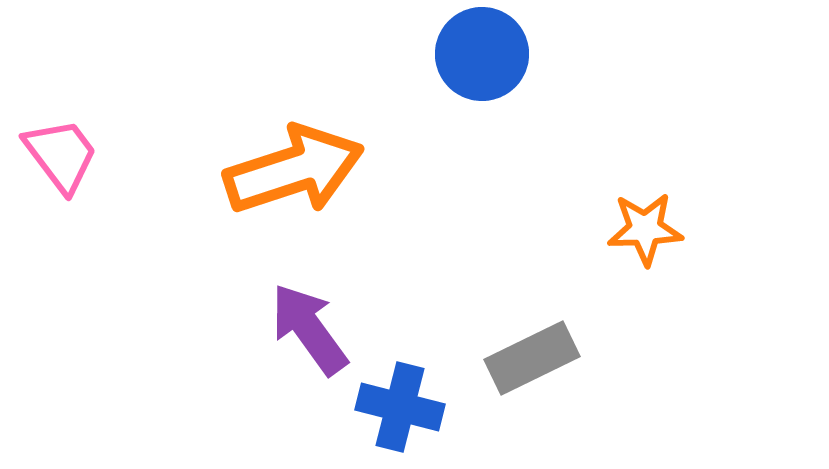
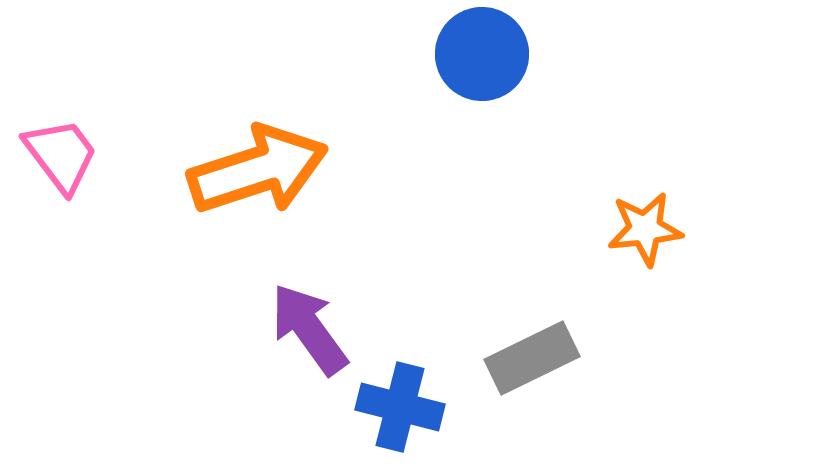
orange arrow: moved 36 px left
orange star: rotated 4 degrees counterclockwise
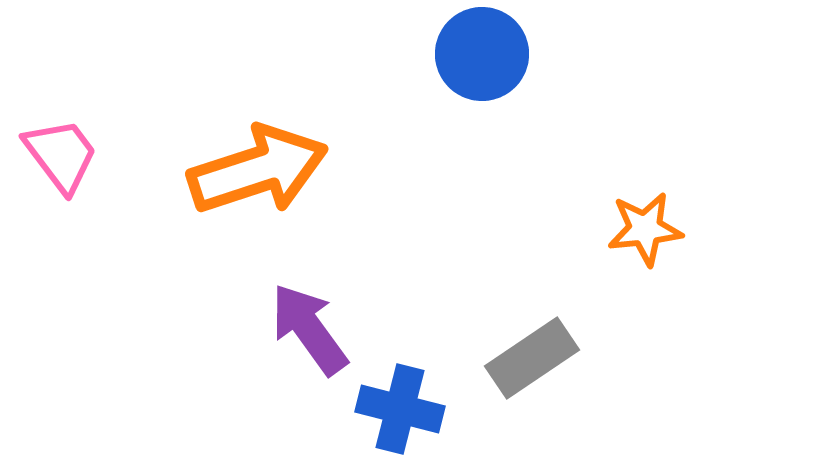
gray rectangle: rotated 8 degrees counterclockwise
blue cross: moved 2 px down
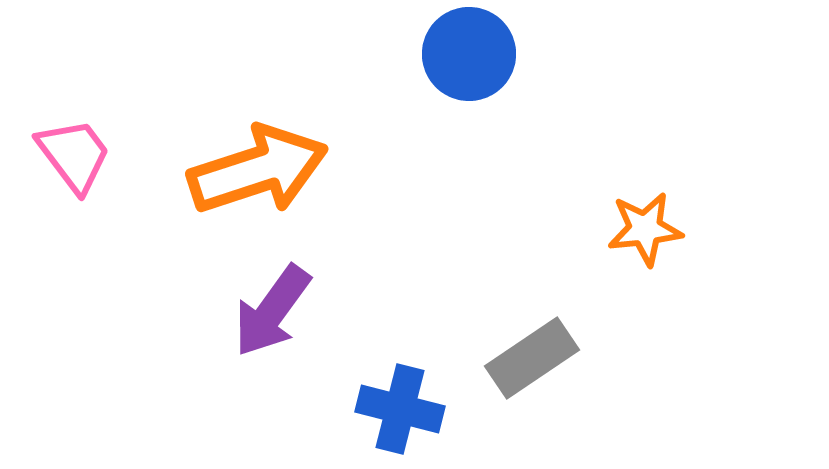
blue circle: moved 13 px left
pink trapezoid: moved 13 px right
purple arrow: moved 37 px left, 18 px up; rotated 108 degrees counterclockwise
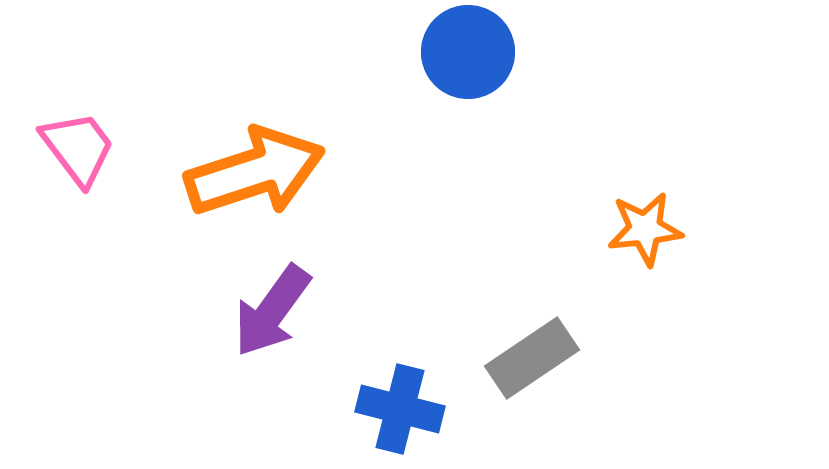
blue circle: moved 1 px left, 2 px up
pink trapezoid: moved 4 px right, 7 px up
orange arrow: moved 3 px left, 2 px down
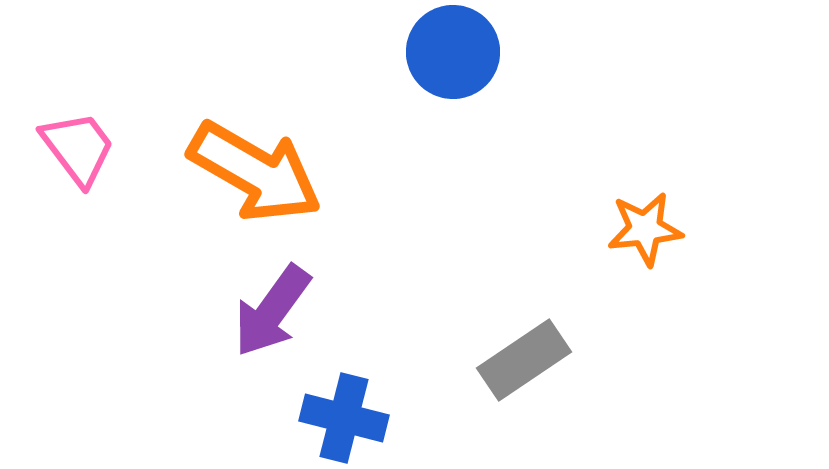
blue circle: moved 15 px left
orange arrow: rotated 48 degrees clockwise
gray rectangle: moved 8 px left, 2 px down
blue cross: moved 56 px left, 9 px down
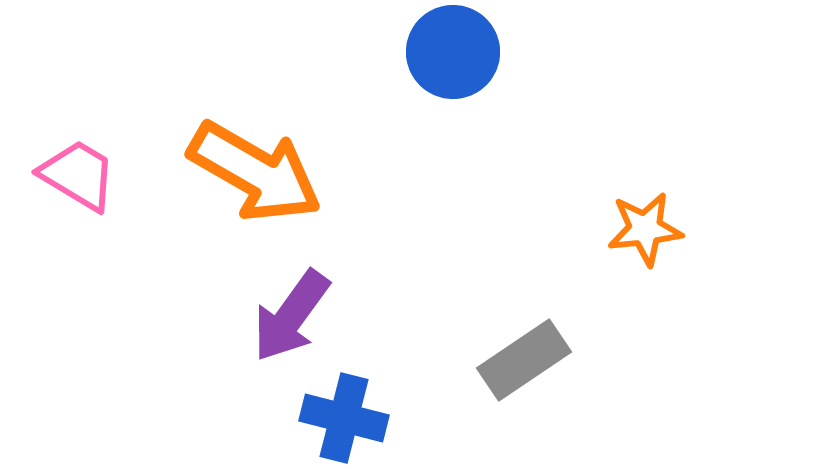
pink trapezoid: moved 27 px down; rotated 22 degrees counterclockwise
purple arrow: moved 19 px right, 5 px down
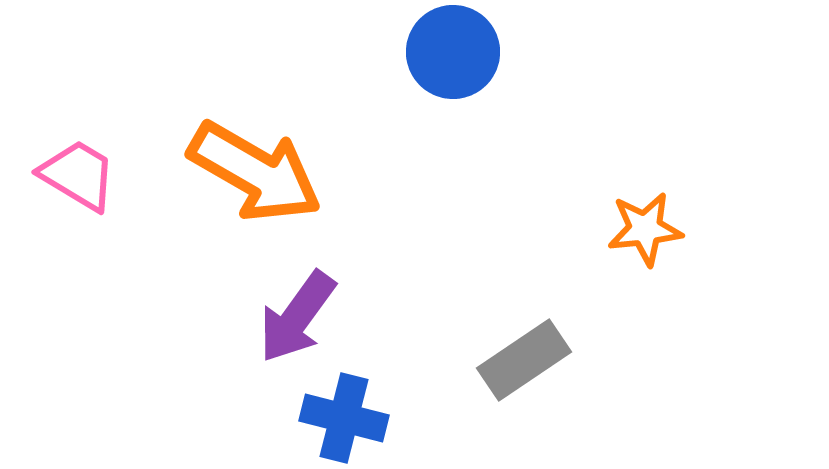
purple arrow: moved 6 px right, 1 px down
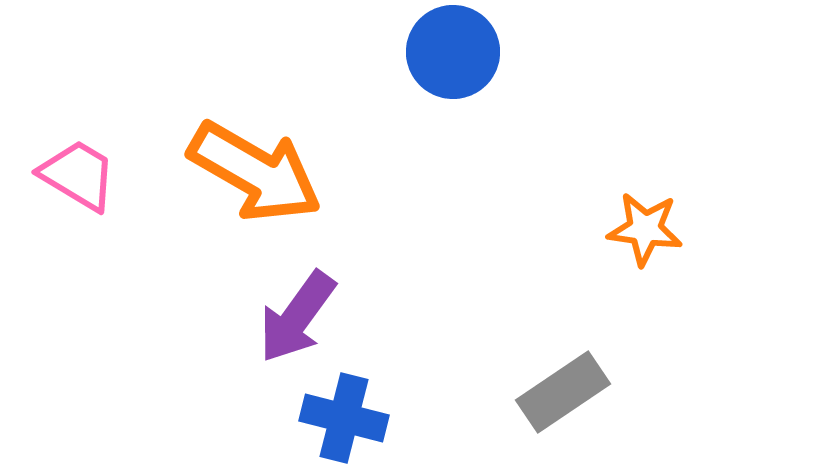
orange star: rotated 14 degrees clockwise
gray rectangle: moved 39 px right, 32 px down
